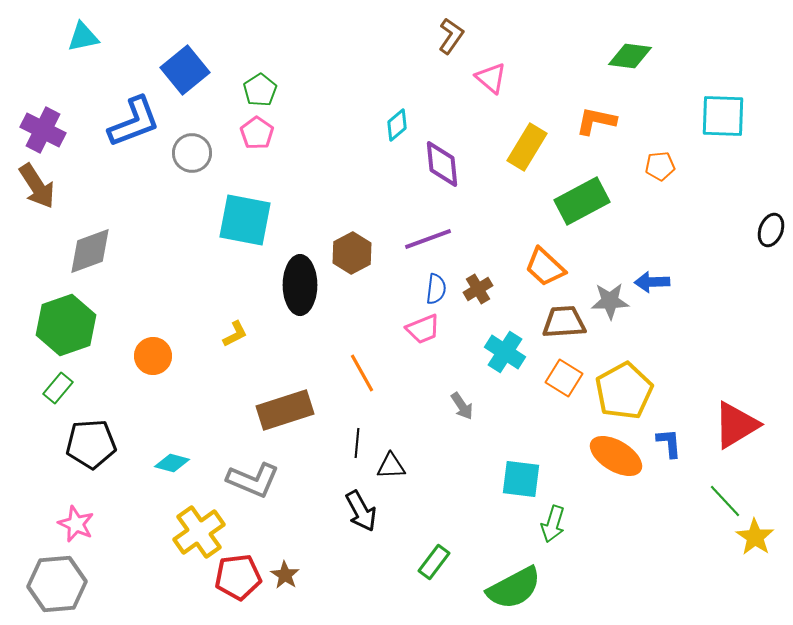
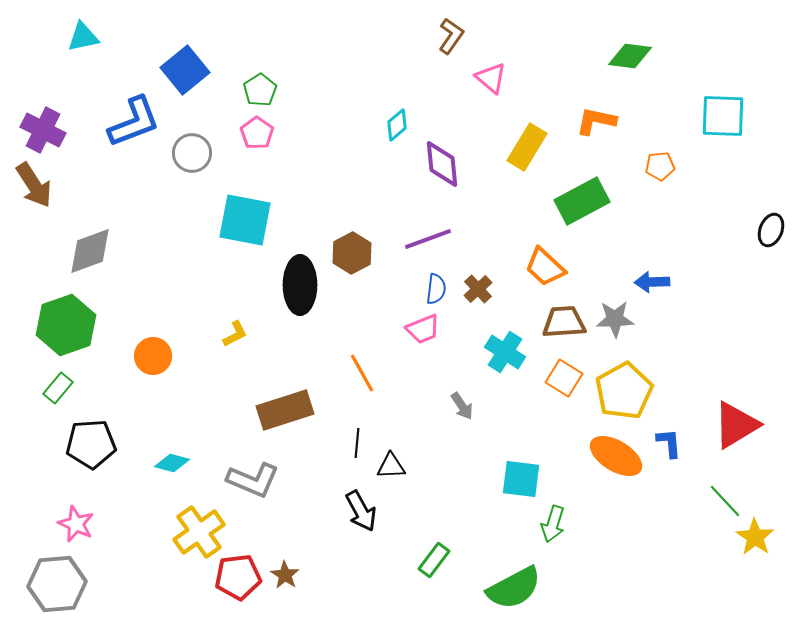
brown arrow at (37, 186): moved 3 px left, 1 px up
brown cross at (478, 289): rotated 12 degrees counterclockwise
gray star at (610, 301): moved 5 px right, 18 px down
green rectangle at (434, 562): moved 2 px up
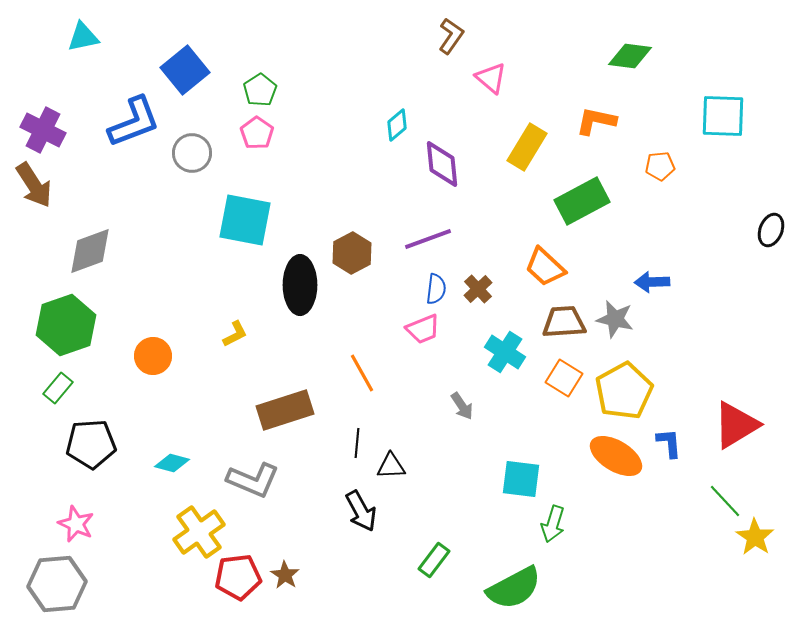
gray star at (615, 319): rotated 15 degrees clockwise
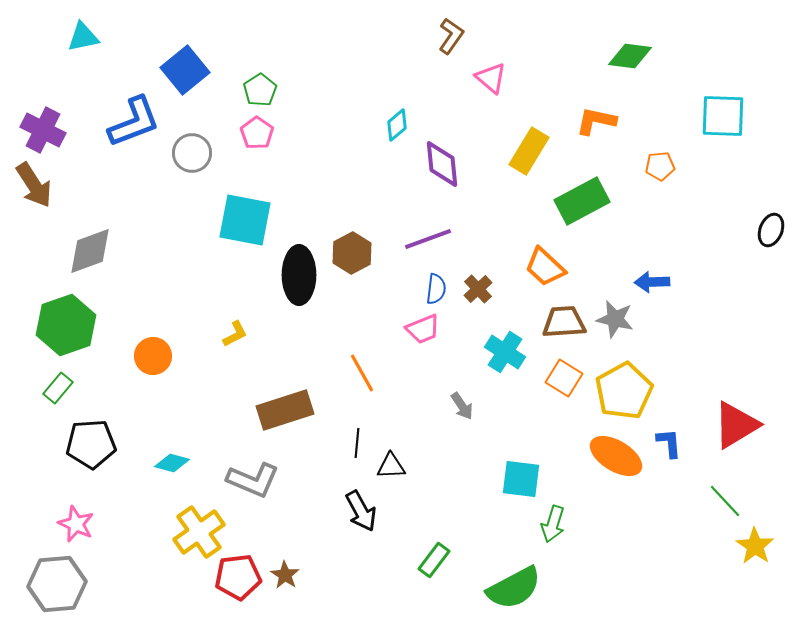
yellow rectangle at (527, 147): moved 2 px right, 4 px down
black ellipse at (300, 285): moved 1 px left, 10 px up
yellow star at (755, 537): moved 9 px down
